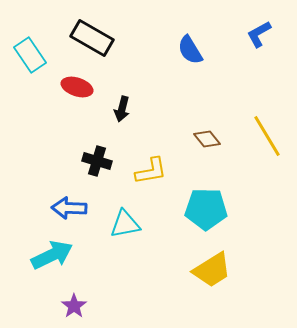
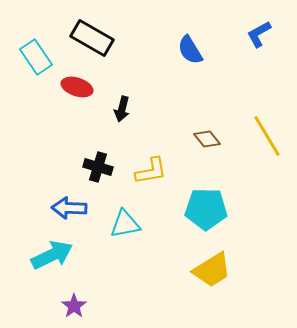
cyan rectangle: moved 6 px right, 2 px down
black cross: moved 1 px right, 6 px down
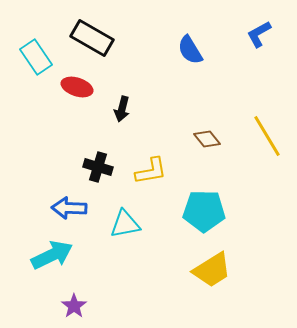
cyan pentagon: moved 2 px left, 2 px down
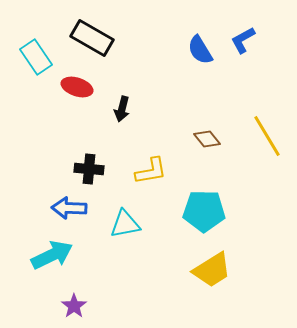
blue L-shape: moved 16 px left, 6 px down
blue semicircle: moved 10 px right
black cross: moved 9 px left, 2 px down; rotated 12 degrees counterclockwise
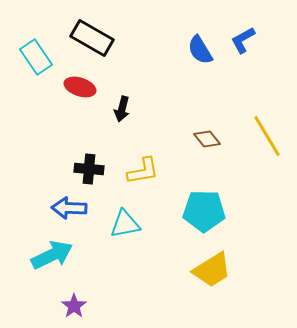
red ellipse: moved 3 px right
yellow L-shape: moved 8 px left
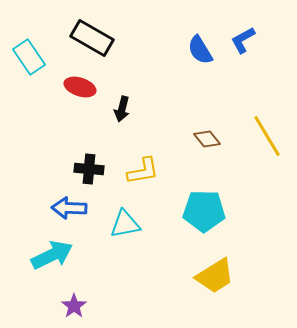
cyan rectangle: moved 7 px left
yellow trapezoid: moved 3 px right, 6 px down
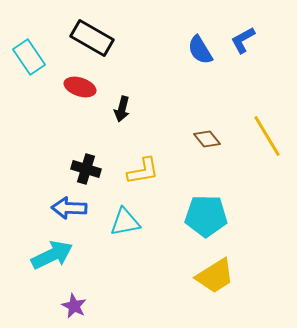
black cross: moved 3 px left; rotated 12 degrees clockwise
cyan pentagon: moved 2 px right, 5 px down
cyan triangle: moved 2 px up
purple star: rotated 10 degrees counterclockwise
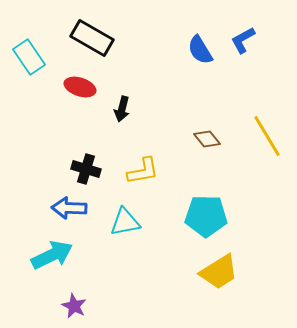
yellow trapezoid: moved 4 px right, 4 px up
